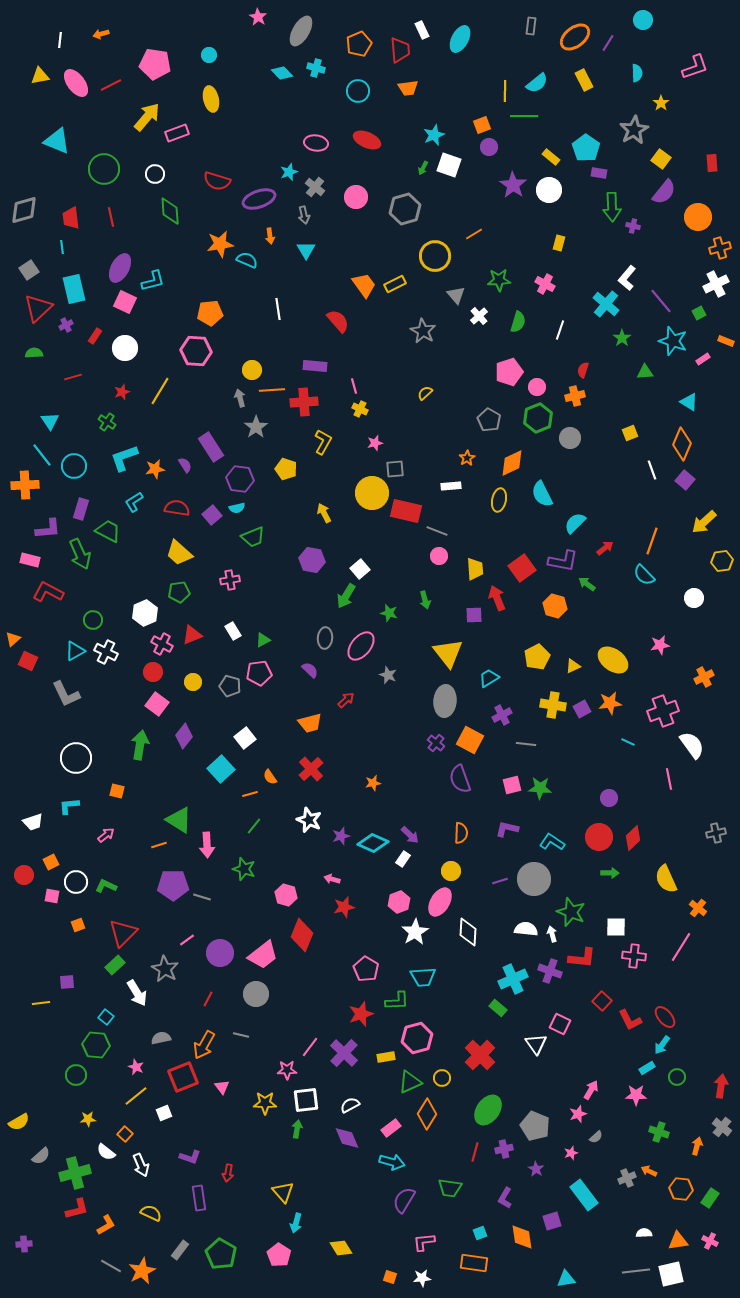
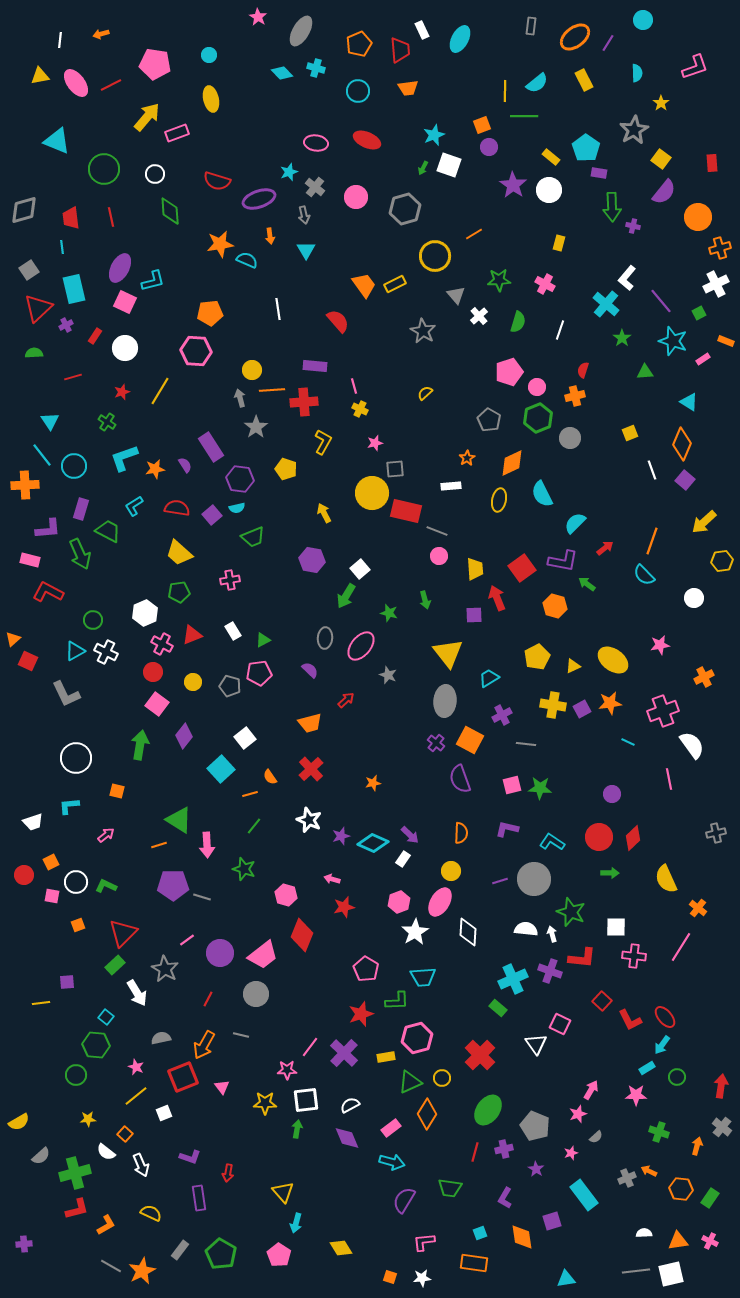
cyan L-shape at (134, 502): moved 4 px down
purple circle at (609, 798): moved 3 px right, 4 px up
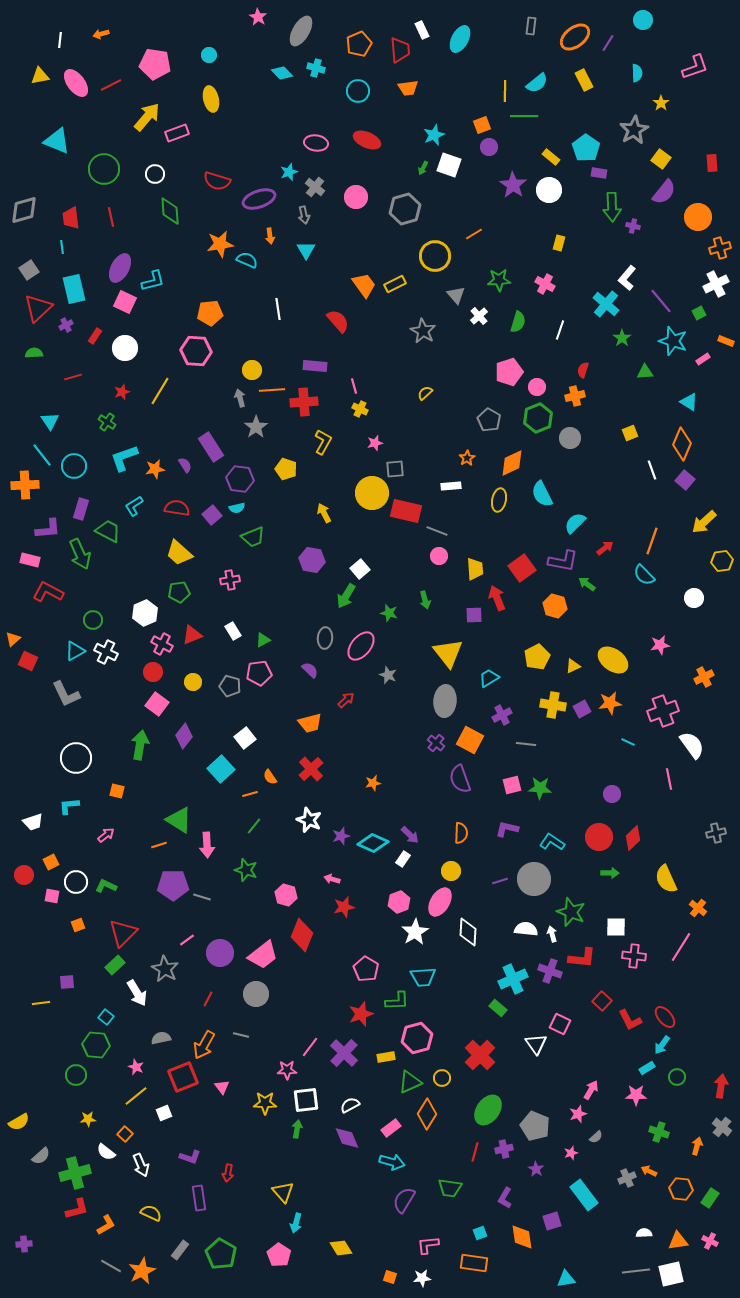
green star at (244, 869): moved 2 px right, 1 px down
pink L-shape at (424, 1242): moved 4 px right, 3 px down
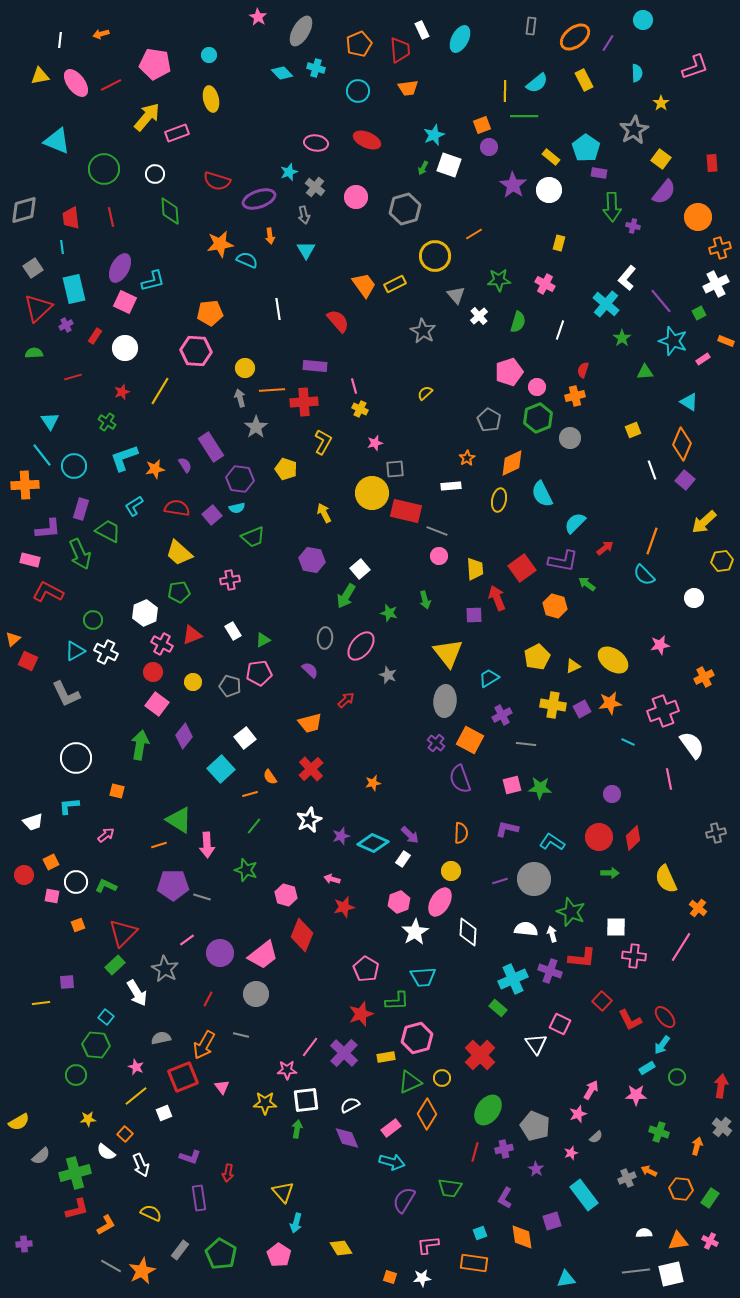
gray square at (29, 270): moved 4 px right, 2 px up
yellow circle at (252, 370): moved 7 px left, 2 px up
yellow square at (630, 433): moved 3 px right, 3 px up
white star at (309, 820): rotated 25 degrees clockwise
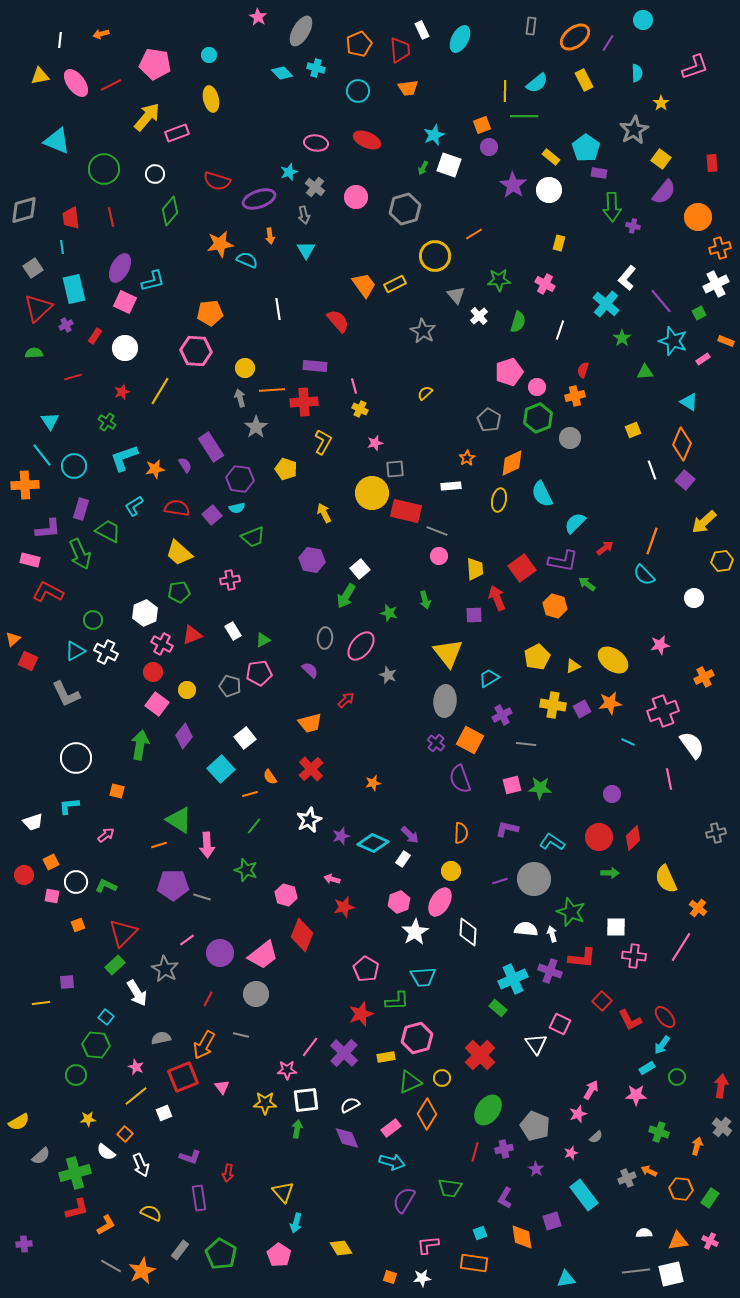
green diamond at (170, 211): rotated 44 degrees clockwise
yellow circle at (193, 682): moved 6 px left, 8 px down
